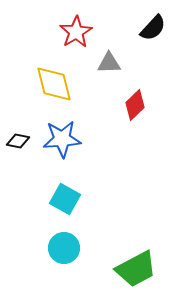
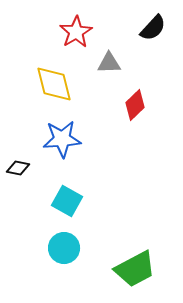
black diamond: moved 27 px down
cyan square: moved 2 px right, 2 px down
green trapezoid: moved 1 px left
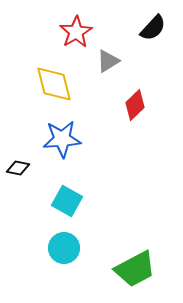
gray triangle: moved 1 px left, 2 px up; rotated 30 degrees counterclockwise
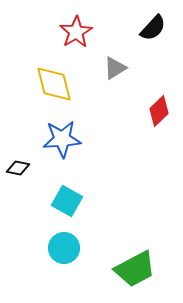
gray triangle: moved 7 px right, 7 px down
red diamond: moved 24 px right, 6 px down
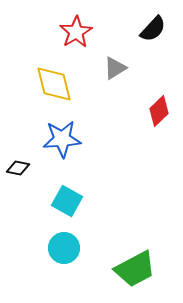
black semicircle: moved 1 px down
